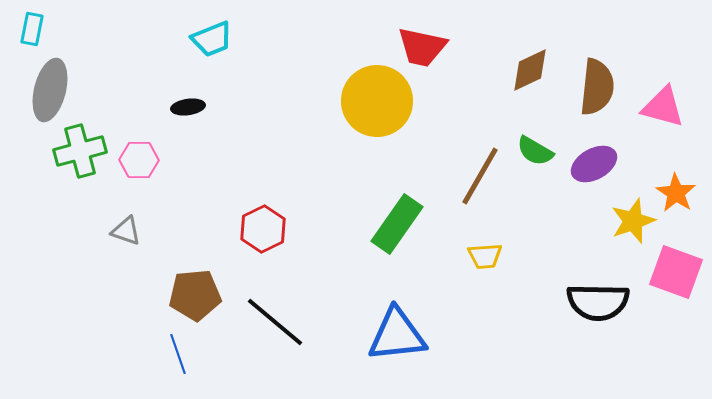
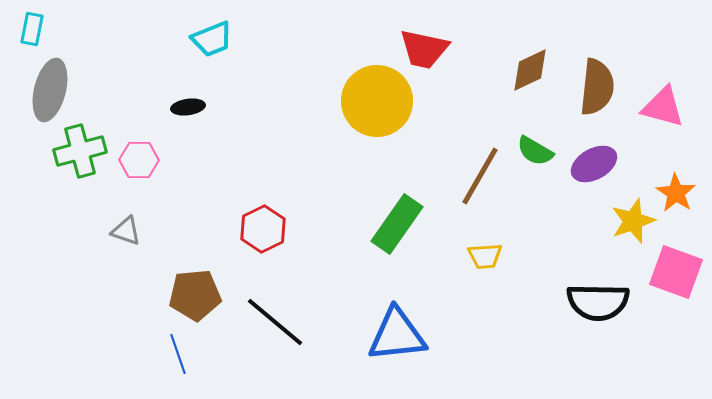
red trapezoid: moved 2 px right, 2 px down
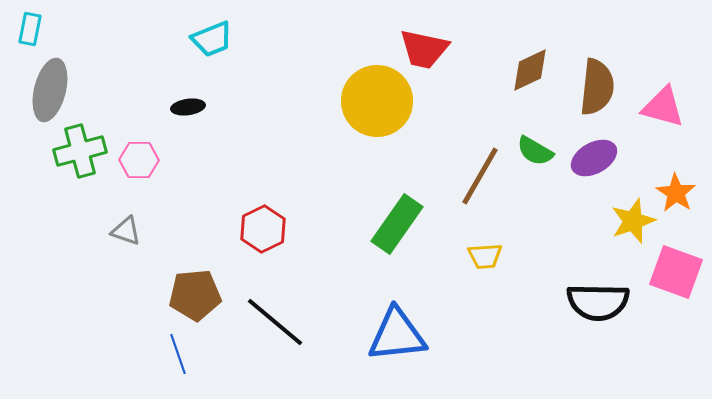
cyan rectangle: moved 2 px left
purple ellipse: moved 6 px up
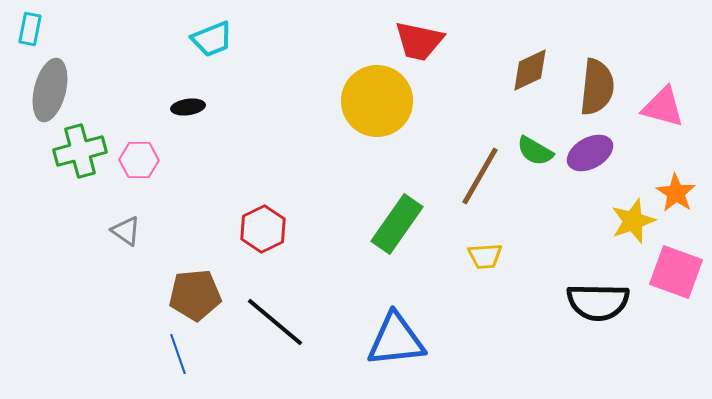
red trapezoid: moved 5 px left, 8 px up
purple ellipse: moved 4 px left, 5 px up
gray triangle: rotated 16 degrees clockwise
blue triangle: moved 1 px left, 5 px down
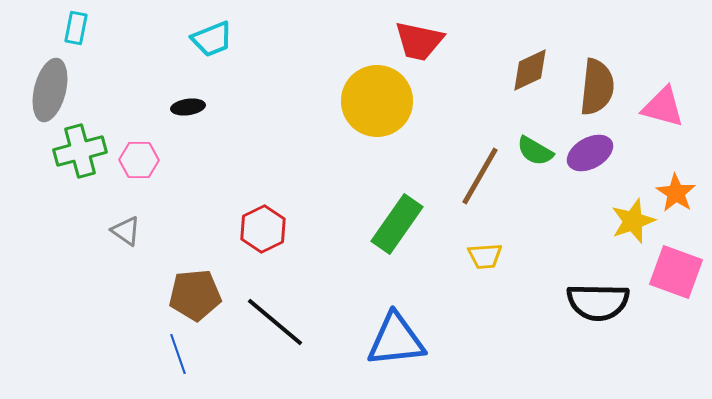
cyan rectangle: moved 46 px right, 1 px up
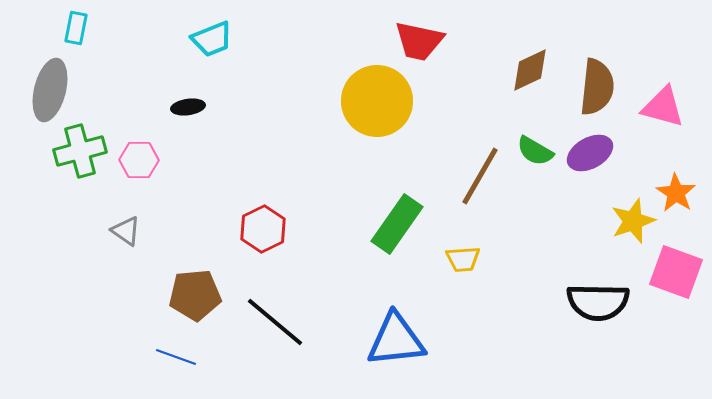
yellow trapezoid: moved 22 px left, 3 px down
blue line: moved 2 px left, 3 px down; rotated 51 degrees counterclockwise
